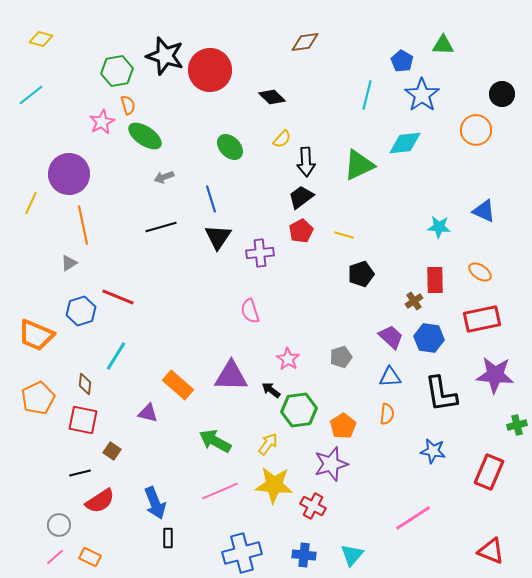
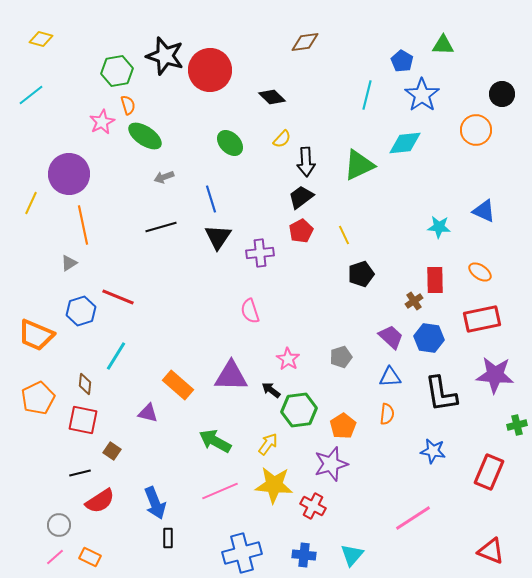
green ellipse at (230, 147): moved 4 px up
yellow line at (344, 235): rotated 48 degrees clockwise
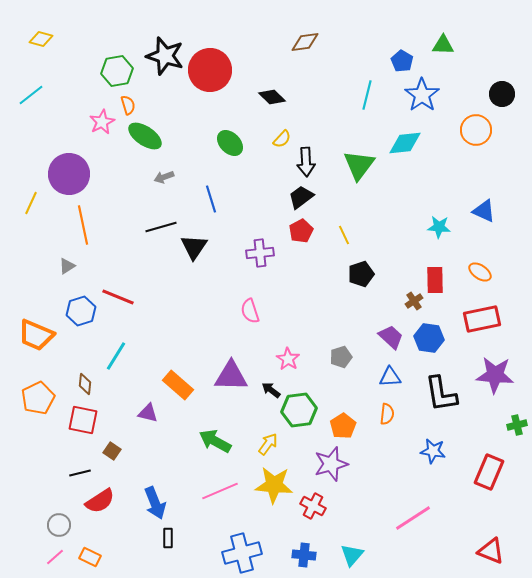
green triangle at (359, 165): rotated 28 degrees counterclockwise
black triangle at (218, 237): moved 24 px left, 10 px down
gray triangle at (69, 263): moved 2 px left, 3 px down
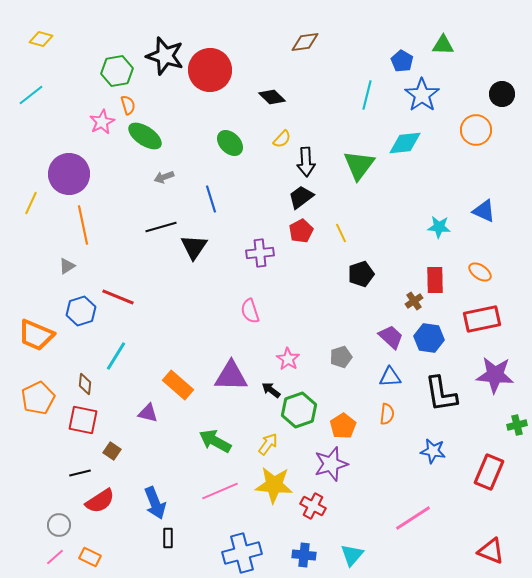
yellow line at (344, 235): moved 3 px left, 2 px up
green hexagon at (299, 410): rotated 12 degrees counterclockwise
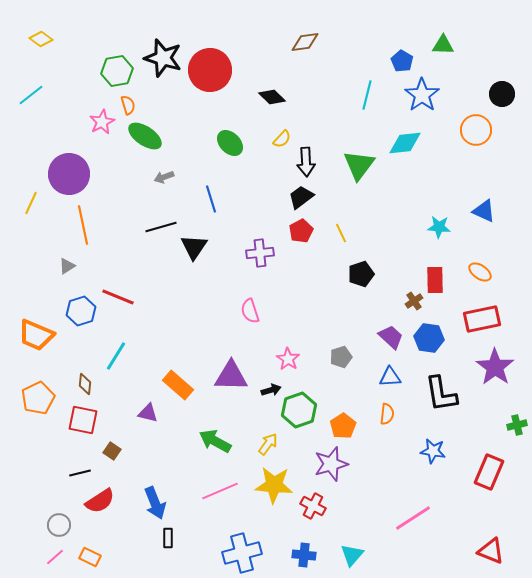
yellow diamond at (41, 39): rotated 20 degrees clockwise
black star at (165, 56): moved 2 px left, 2 px down
purple star at (495, 375): moved 8 px up; rotated 30 degrees clockwise
black arrow at (271, 390): rotated 126 degrees clockwise
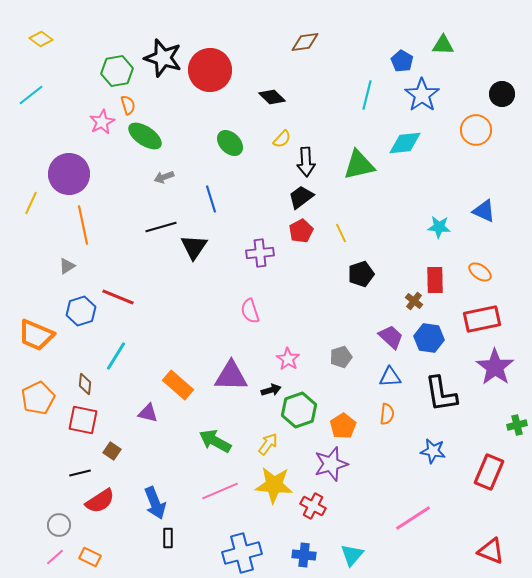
green triangle at (359, 165): rotated 40 degrees clockwise
brown cross at (414, 301): rotated 18 degrees counterclockwise
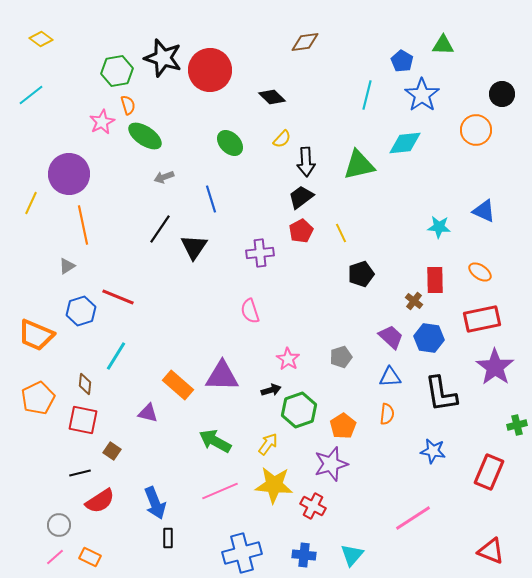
black line at (161, 227): moved 1 px left, 2 px down; rotated 40 degrees counterclockwise
purple triangle at (231, 376): moved 9 px left
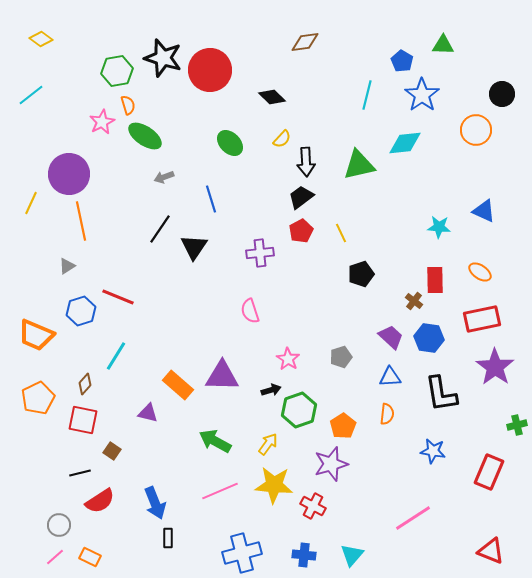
orange line at (83, 225): moved 2 px left, 4 px up
brown diamond at (85, 384): rotated 35 degrees clockwise
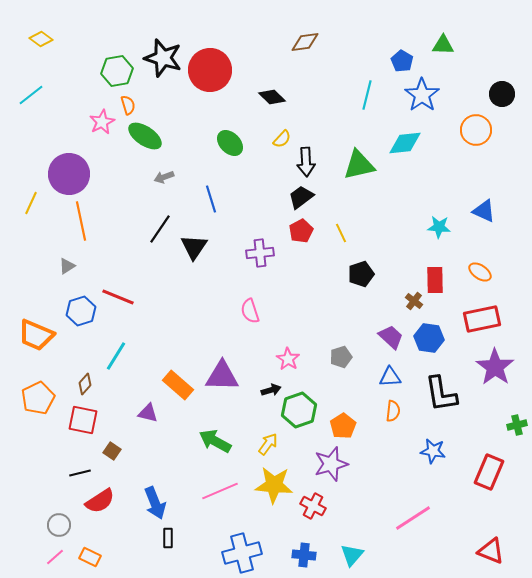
orange semicircle at (387, 414): moved 6 px right, 3 px up
